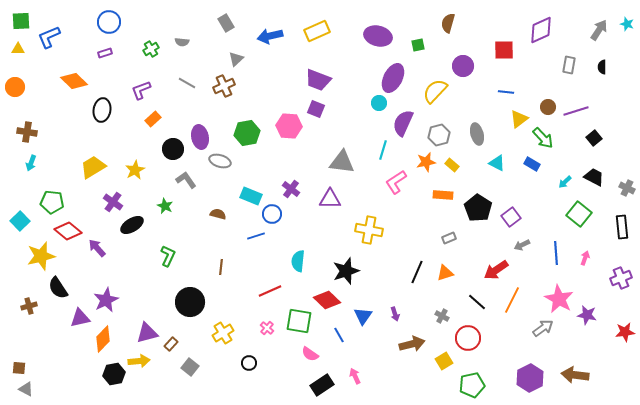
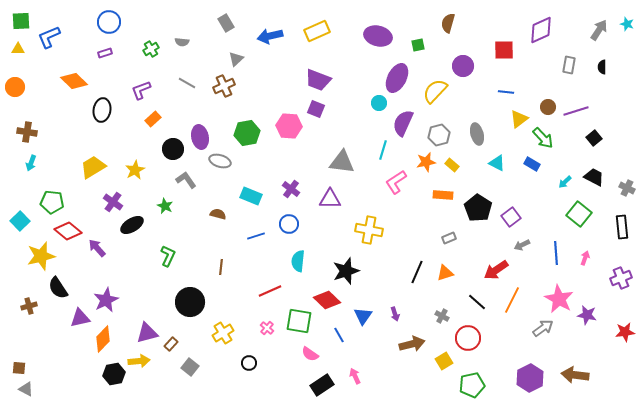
purple ellipse at (393, 78): moved 4 px right
blue circle at (272, 214): moved 17 px right, 10 px down
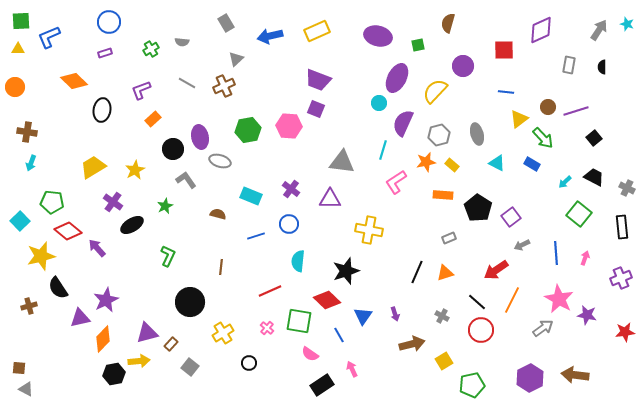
green hexagon at (247, 133): moved 1 px right, 3 px up
green star at (165, 206): rotated 21 degrees clockwise
red circle at (468, 338): moved 13 px right, 8 px up
pink arrow at (355, 376): moved 3 px left, 7 px up
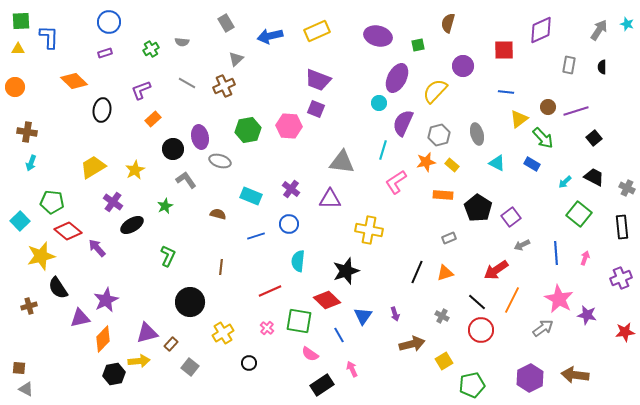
blue L-shape at (49, 37): rotated 115 degrees clockwise
